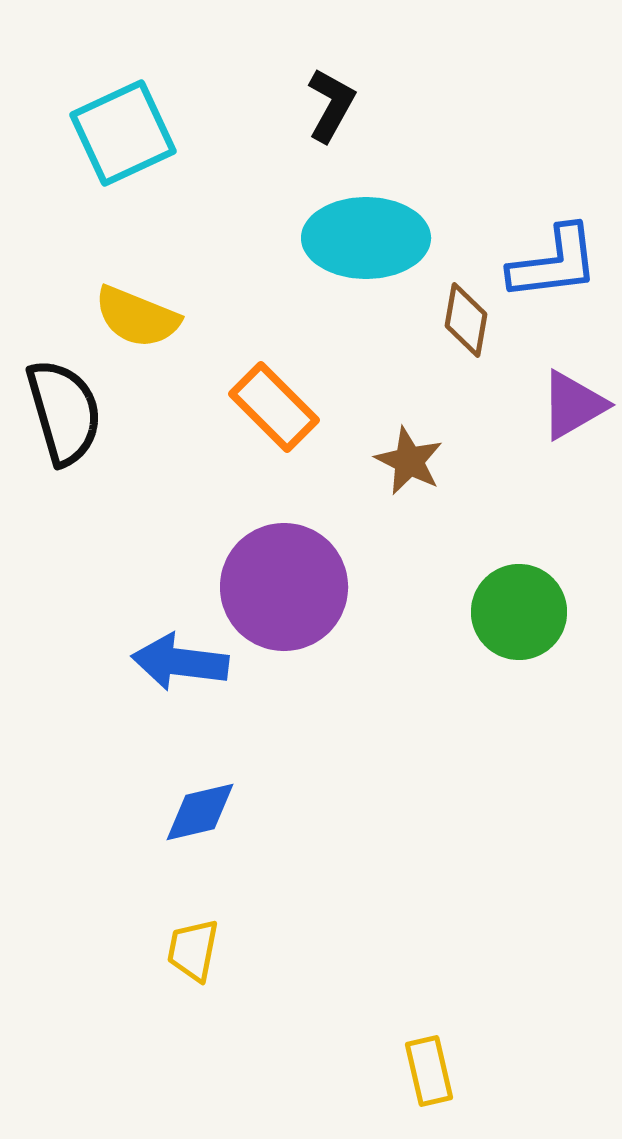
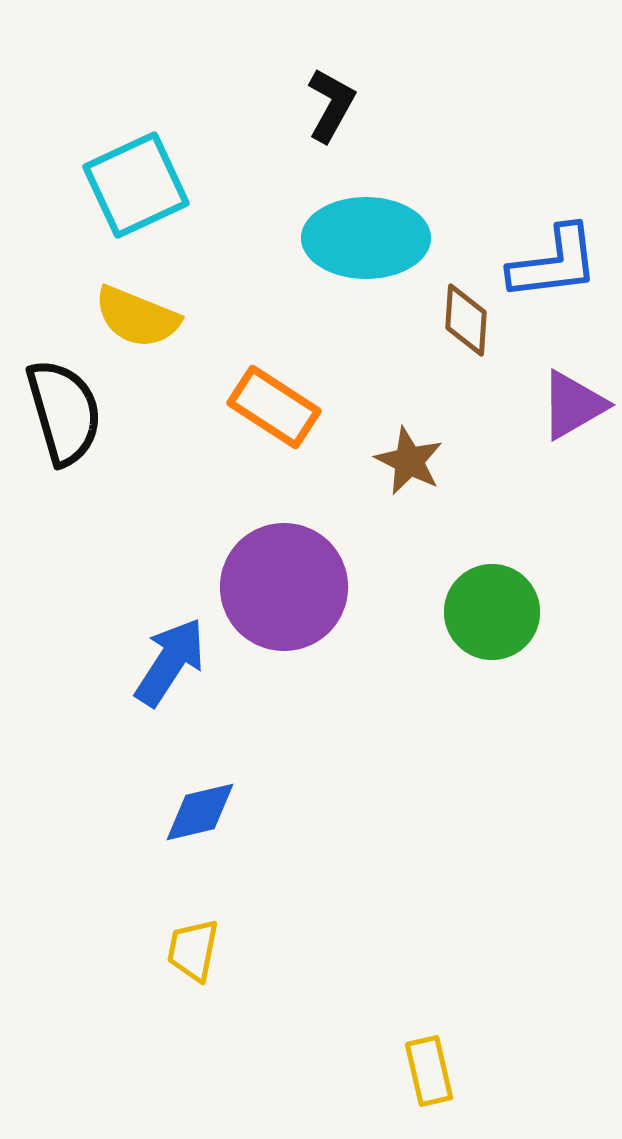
cyan square: moved 13 px right, 52 px down
brown diamond: rotated 6 degrees counterclockwise
orange rectangle: rotated 12 degrees counterclockwise
green circle: moved 27 px left
blue arrow: moved 10 px left; rotated 116 degrees clockwise
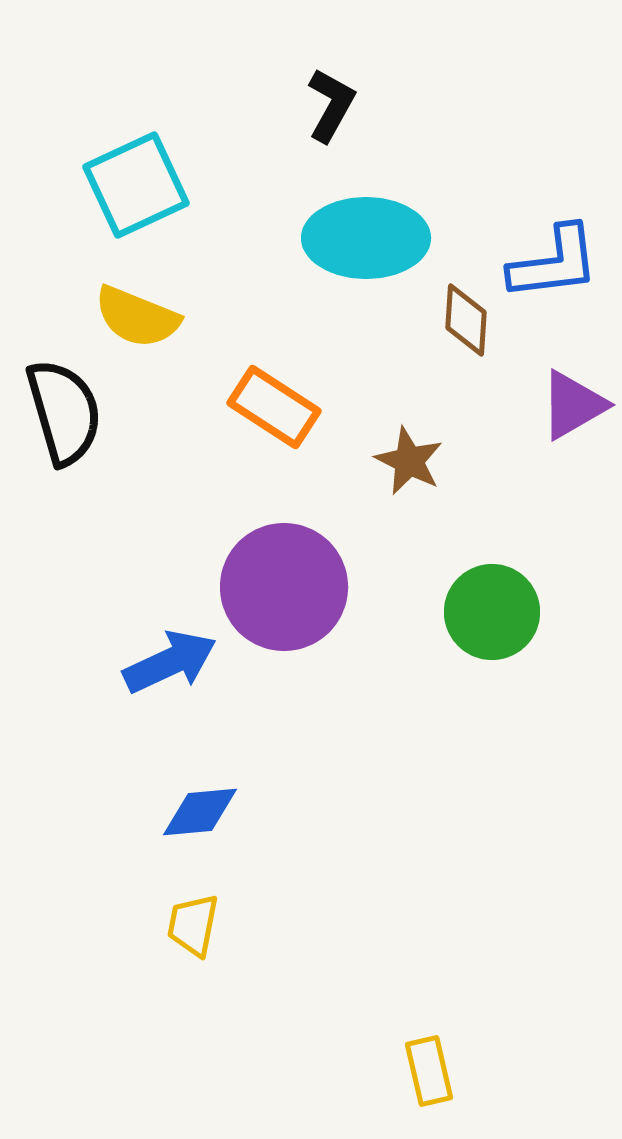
blue arrow: rotated 32 degrees clockwise
blue diamond: rotated 8 degrees clockwise
yellow trapezoid: moved 25 px up
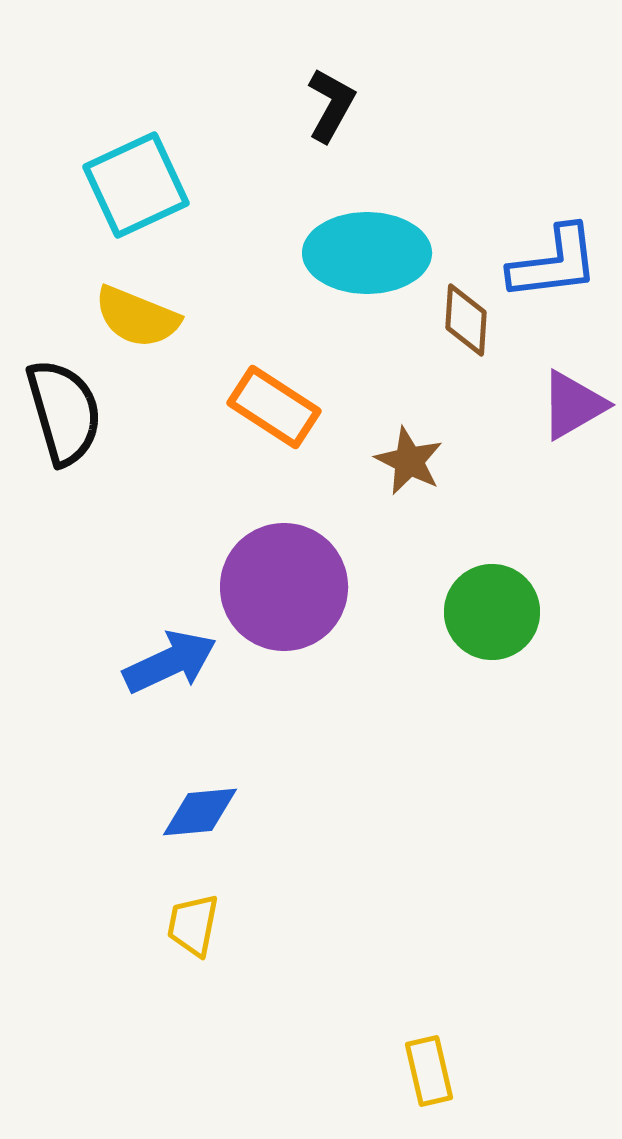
cyan ellipse: moved 1 px right, 15 px down
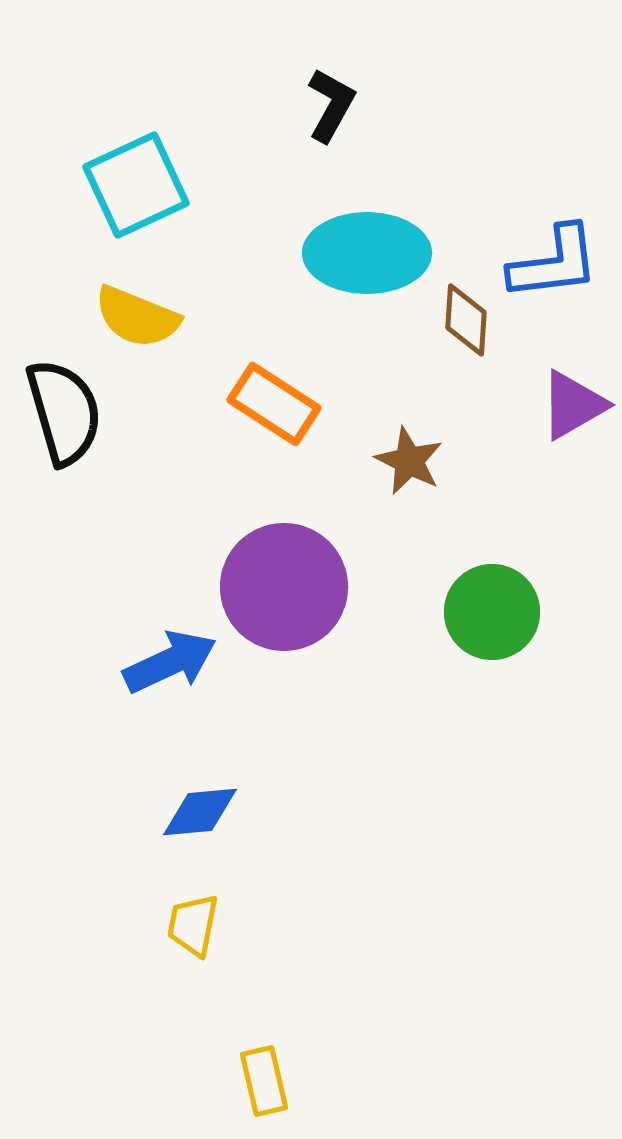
orange rectangle: moved 3 px up
yellow rectangle: moved 165 px left, 10 px down
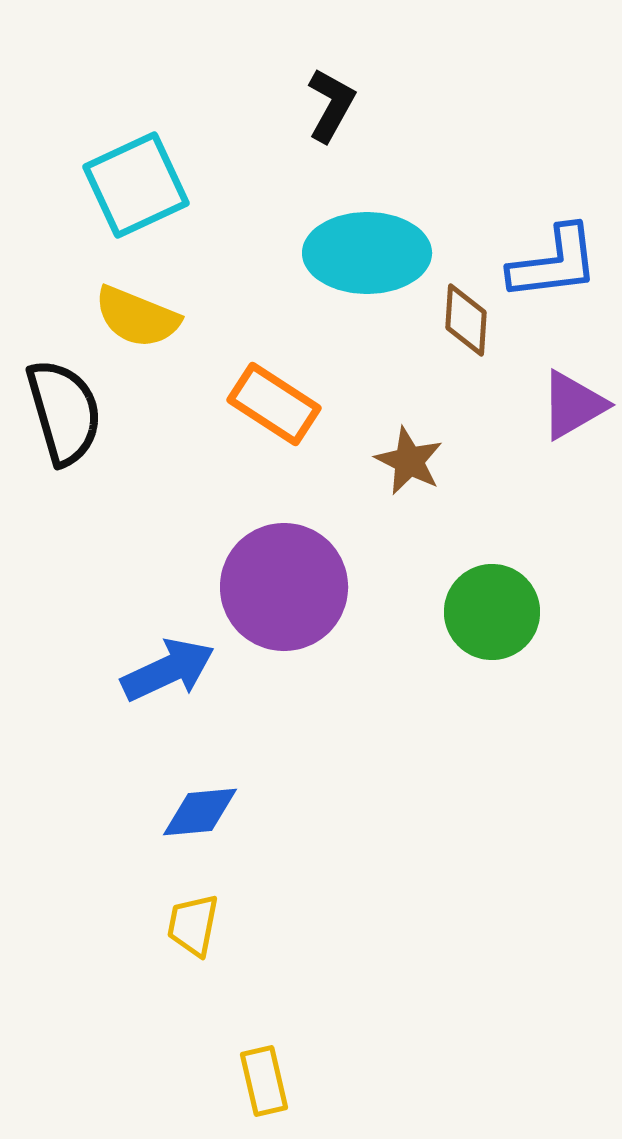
blue arrow: moved 2 px left, 8 px down
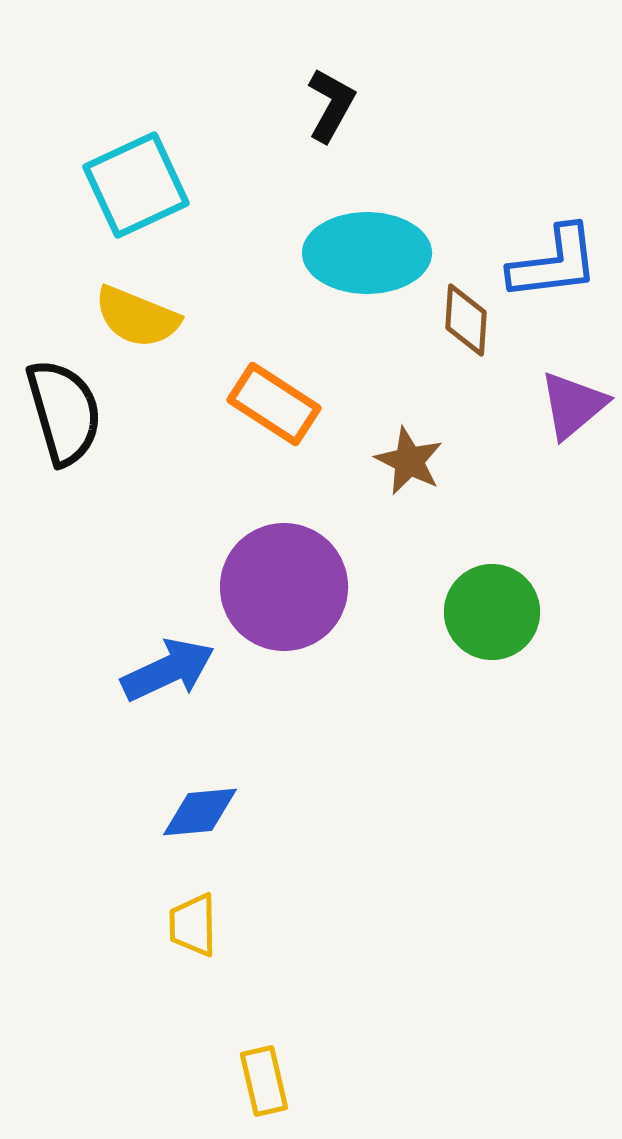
purple triangle: rotated 10 degrees counterclockwise
yellow trapezoid: rotated 12 degrees counterclockwise
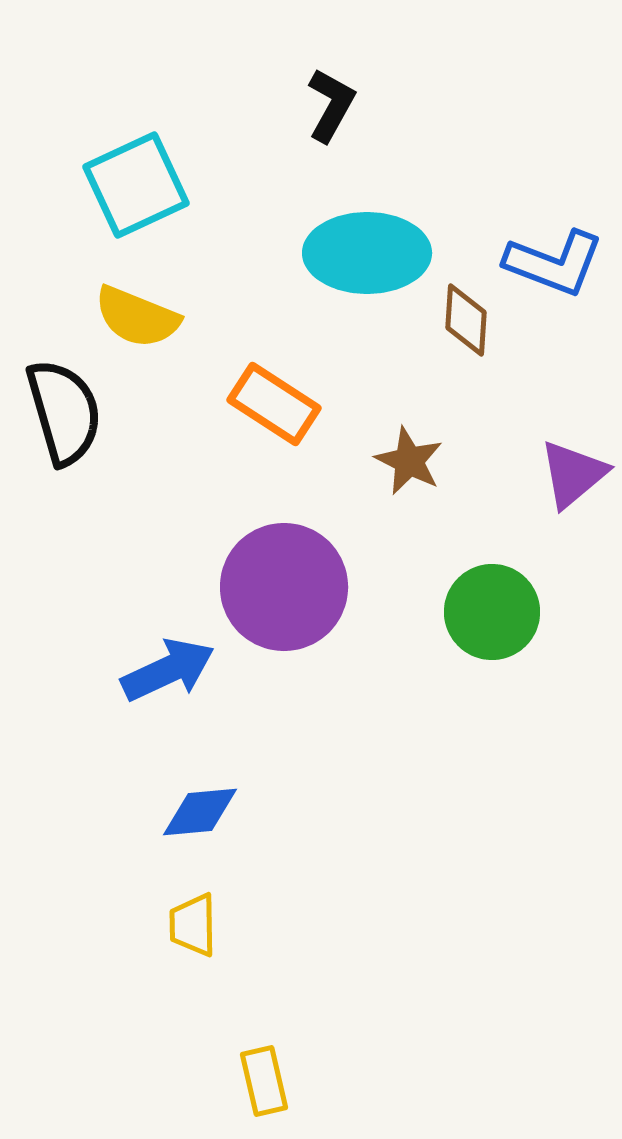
blue L-shape: rotated 28 degrees clockwise
purple triangle: moved 69 px down
